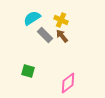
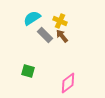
yellow cross: moved 1 px left, 1 px down
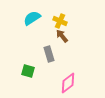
gray rectangle: moved 4 px right, 19 px down; rotated 28 degrees clockwise
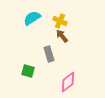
pink diamond: moved 1 px up
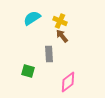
gray rectangle: rotated 14 degrees clockwise
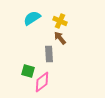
brown arrow: moved 2 px left, 2 px down
pink diamond: moved 26 px left
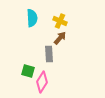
cyan semicircle: rotated 120 degrees clockwise
brown arrow: rotated 80 degrees clockwise
pink diamond: rotated 20 degrees counterclockwise
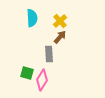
yellow cross: rotated 24 degrees clockwise
brown arrow: moved 1 px up
green square: moved 1 px left, 2 px down
pink diamond: moved 2 px up
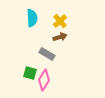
brown arrow: rotated 32 degrees clockwise
gray rectangle: moved 2 px left; rotated 56 degrees counterclockwise
green square: moved 3 px right
pink diamond: moved 2 px right
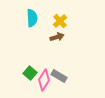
brown arrow: moved 3 px left
gray rectangle: moved 12 px right, 22 px down
green square: rotated 24 degrees clockwise
